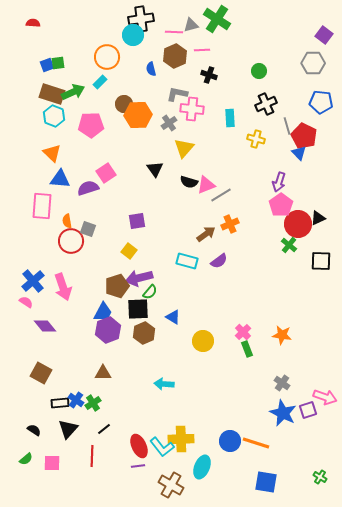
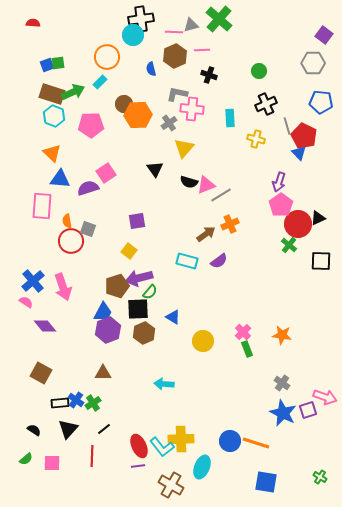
green cross at (217, 19): moved 2 px right; rotated 8 degrees clockwise
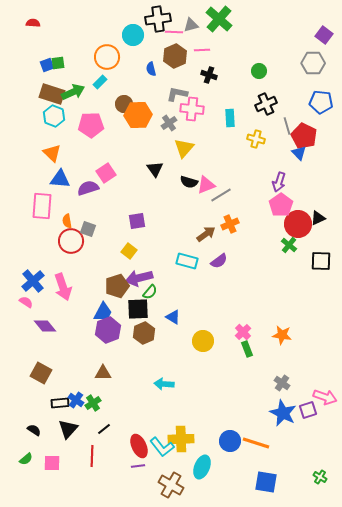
black cross at (141, 19): moved 17 px right
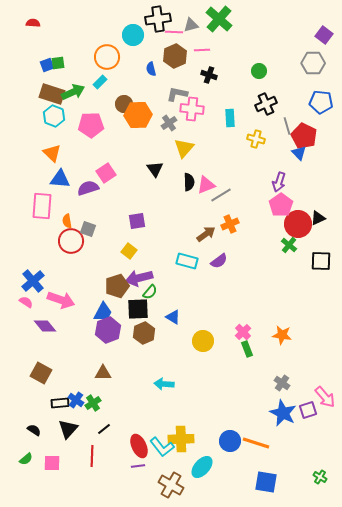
black semicircle at (189, 182): rotated 108 degrees counterclockwise
pink arrow at (63, 287): moved 2 px left, 13 px down; rotated 52 degrees counterclockwise
pink arrow at (325, 397): rotated 30 degrees clockwise
cyan ellipse at (202, 467): rotated 20 degrees clockwise
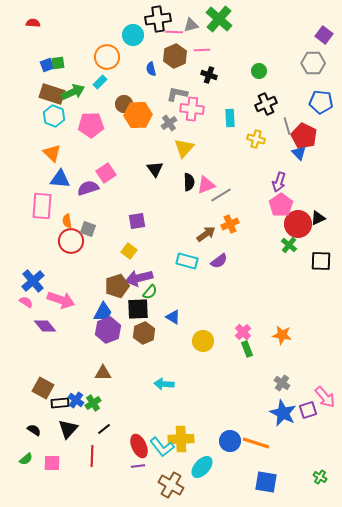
brown square at (41, 373): moved 2 px right, 15 px down
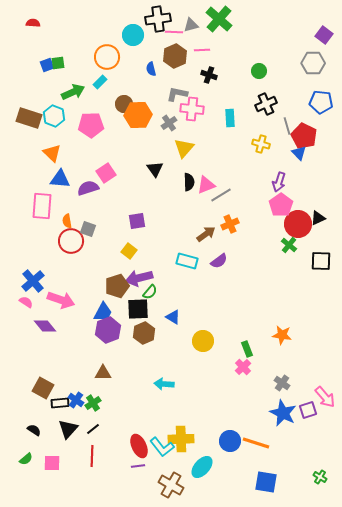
brown rectangle at (52, 94): moved 23 px left, 24 px down
yellow cross at (256, 139): moved 5 px right, 5 px down
pink cross at (243, 332): moved 35 px down
black line at (104, 429): moved 11 px left
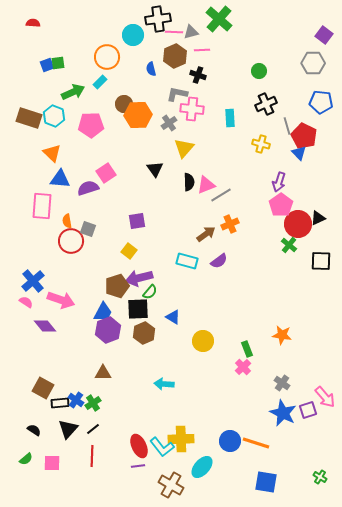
gray triangle at (191, 25): moved 7 px down
black cross at (209, 75): moved 11 px left
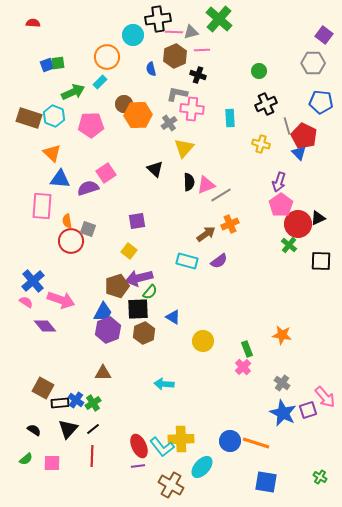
black triangle at (155, 169): rotated 12 degrees counterclockwise
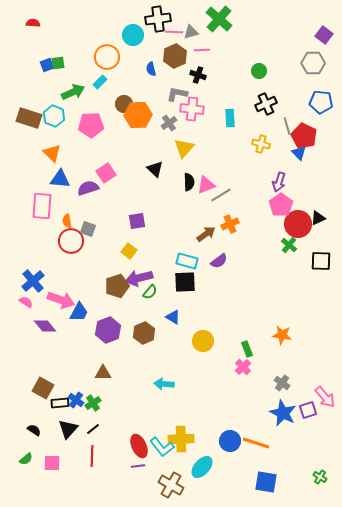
black square at (138, 309): moved 47 px right, 27 px up
blue trapezoid at (103, 312): moved 24 px left
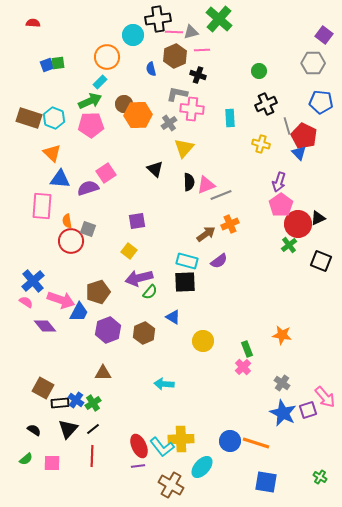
green arrow at (73, 92): moved 17 px right, 9 px down
cyan hexagon at (54, 116): moved 2 px down
gray line at (221, 195): rotated 10 degrees clockwise
green cross at (289, 245): rotated 14 degrees clockwise
black square at (321, 261): rotated 20 degrees clockwise
brown pentagon at (117, 286): moved 19 px left, 6 px down
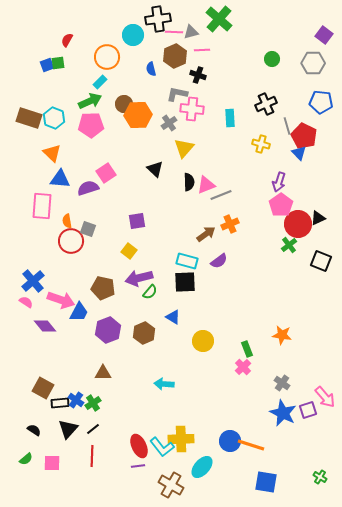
red semicircle at (33, 23): moved 34 px right, 17 px down; rotated 64 degrees counterclockwise
green circle at (259, 71): moved 13 px right, 12 px up
brown pentagon at (98, 292): moved 5 px right, 4 px up; rotated 30 degrees clockwise
orange line at (256, 443): moved 5 px left, 2 px down
